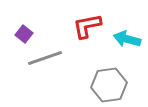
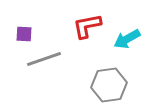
purple square: rotated 36 degrees counterclockwise
cyan arrow: rotated 44 degrees counterclockwise
gray line: moved 1 px left, 1 px down
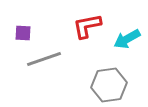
purple square: moved 1 px left, 1 px up
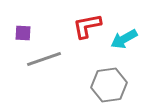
cyan arrow: moved 3 px left
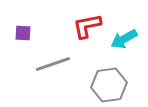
gray line: moved 9 px right, 5 px down
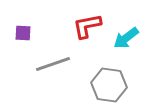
cyan arrow: moved 2 px right, 1 px up; rotated 8 degrees counterclockwise
gray hexagon: rotated 16 degrees clockwise
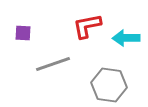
cyan arrow: rotated 36 degrees clockwise
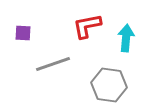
cyan arrow: rotated 96 degrees clockwise
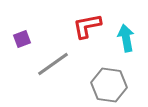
purple square: moved 1 px left, 6 px down; rotated 24 degrees counterclockwise
cyan arrow: rotated 16 degrees counterclockwise
gray line: rotated 16 degrees counterclockwise
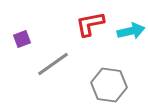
red L-shape: moved 3 px right, 2 px up
cyan arrow: moved 5 px right, 7 px up; rotated 88 degrees clockwise
